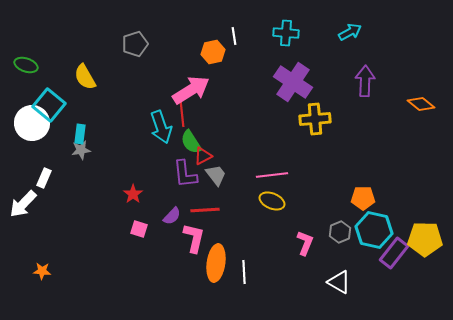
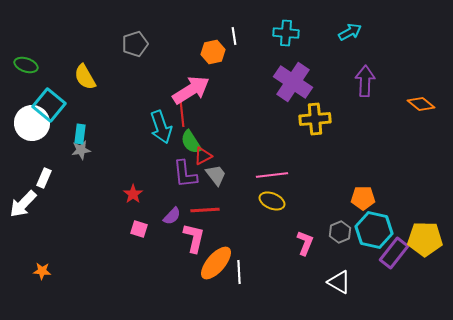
orange ellipse at (216, 263): rotated 33 degrees clockwise
white line at (244, 272): moved 5 px left
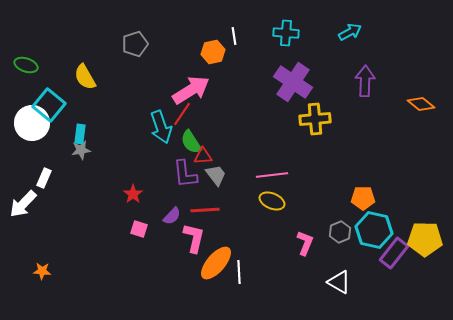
red line at (182, 114): rotated 40 degrees clockwise
red triangle at (203, 156): rotated 24 degrees clockwise
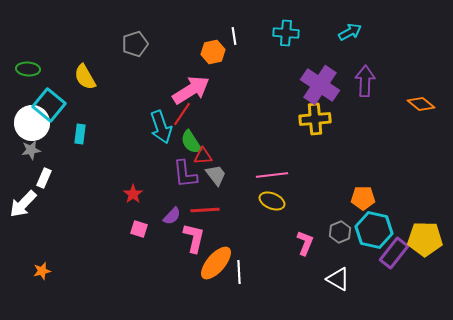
green ellipse at (26, 65): moved 2 px right, 4 px down; rotated 15 degrees counterclockwise
purple cross at (293, 82): moved 27 px right, 3 px down
gray star at (81, 150): moved 50 px left
orange star at (42, 271): rotated 18 degrees counterclockwise
white triangle at (339, 282): moved 1 px left, 3 px up
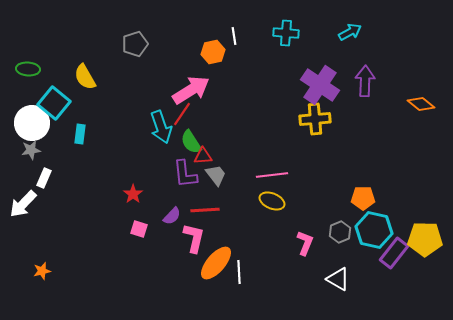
cyan square at (49, 105): moved 5 px right, 2 px up
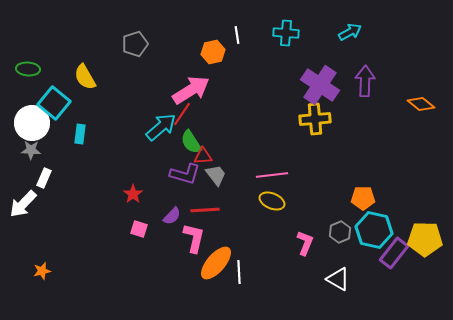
white line at (234, 36): moved 3 px right, 1 px up
cyan arrow at (161, 127): rotated 112 degrees counterclockwise
gray star at (31, 150): rotated 12 degrees clockwise
purple L-shape at (185, 174): rotated 68 degrees counterclockwise
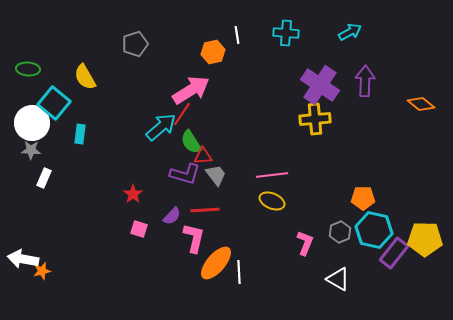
white arrow at (23, 204): moved 55 px down; rotated 56 degrees clockwise
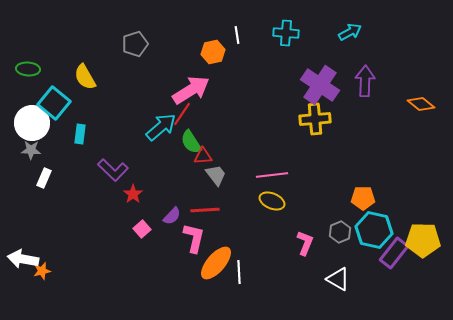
purple L-shape at (185, 174): moved 72 px left, 4 px up; rotated 28 degrees clockwise
pink square at (139, 229): moved 3 px right; rotated 30 degrees clockwise
yellow pentagon at (425, 239): moved 2 px left, 1 px down
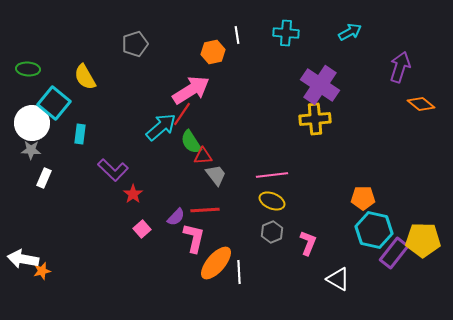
purple arrow at (365, 81): moved 35 px right, 14 px up; rotated 16 degrees clockwise
purple semicircle at (172, 216): moved 4 px right, 1 px down
gray hexagon at (340, 232): moved 68 px left
pink L-shape at (305, 243): moved 3 px right
